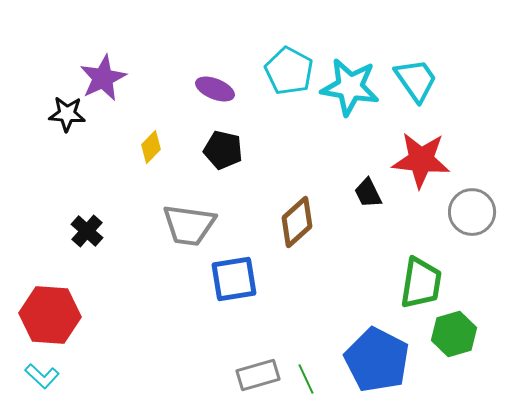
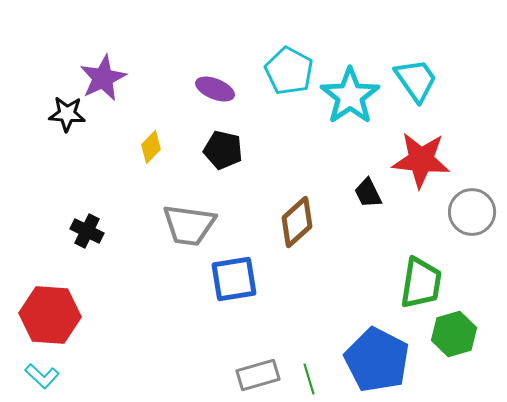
cyan star: moved 9 px down; rotated 28 degrees clockwise
black cross: rotated 16 degrees counterclockwise
green line: moved 3 px right; rotated 8 degrees clockwise
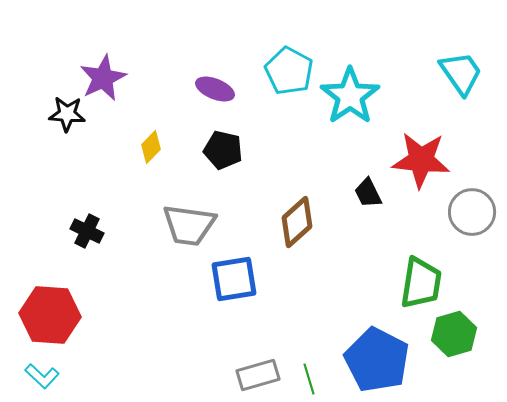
cyan trapezoid: moved 45 px right, 7 px up
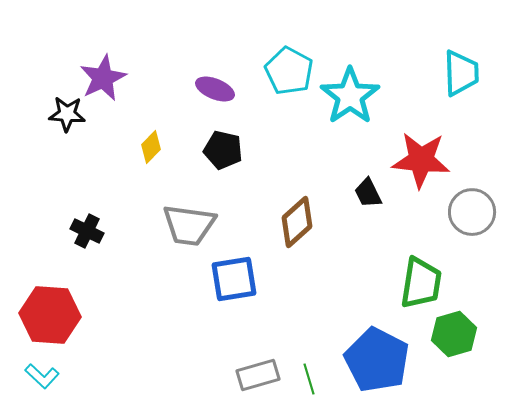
cyan trapezoid: rotated 33 degrees clockwise
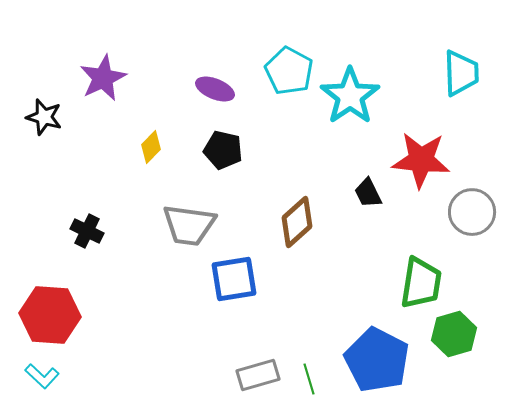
black star: moved 23 px left, 3 px down; rotated 12 degrees clockwise
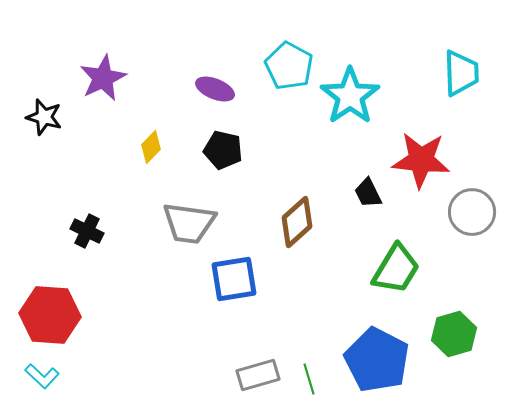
cyan pentagon: moved 5 px up
gray trapezoid: moved 2 px up
green trapezoid: moved 25 px left, 14 px up; rotated 22 degrees clockwise
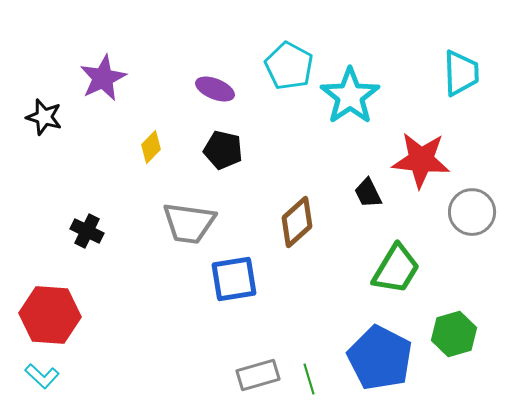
blue pentagon: moved 3 px right, 2 px up
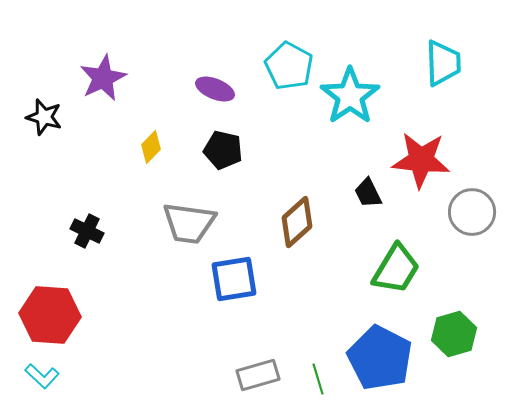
cyan trapezoid: moved 18 px left, 10 px up
green line: moved 9 px right
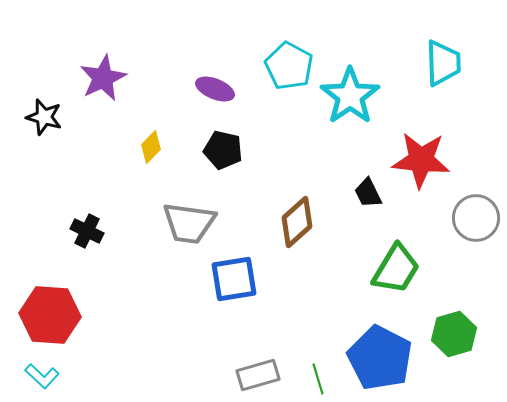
gray circle: moved 4 px right, 6 px down
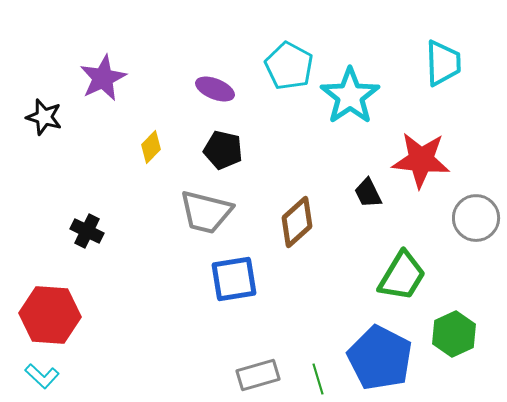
gray trapezoid: moved 17 px right, 11 px up; rotated 6 degrees clockwise
green trapezoid: moved 6 px right, 7 px down
green hexagon: rotated 9 degrees counterclockwise
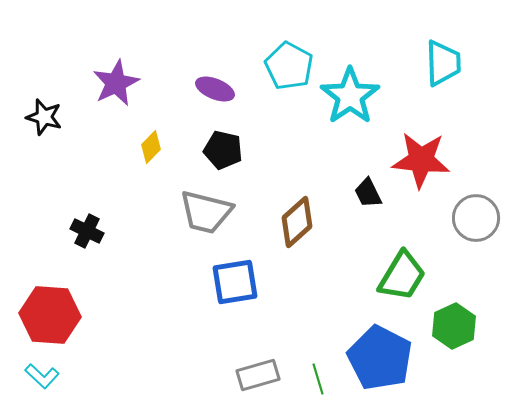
purple star: moved 13 px right, 5 px down
blue square: moved 1 px right, 3 px down
green hexagon: moved 8 px up
